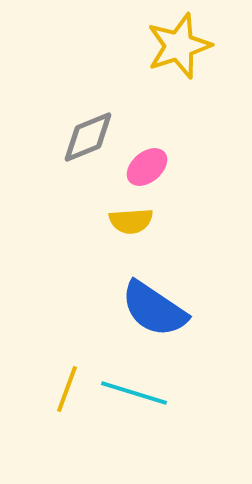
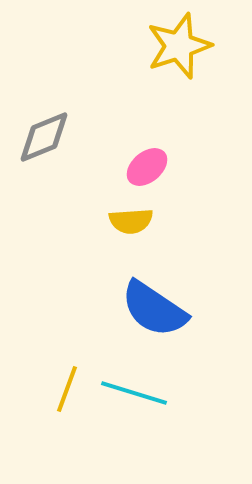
gray diamond: moved 44 px left
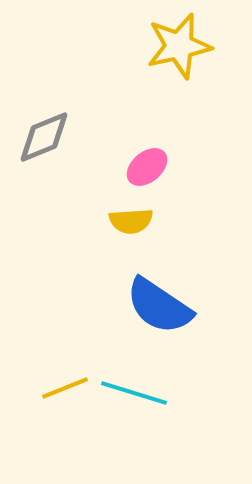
yellow star: rotated 6 degrees clockwise
blue semicircle: moved 5 px right, 3 px up
yellow line: moved 2 px left, 1 px up; rotated 48 degrees clockwise
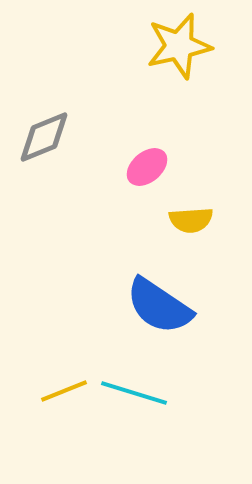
yellow semicircle: moved 60 px right, 1 px up
yellow line: moved 1 px left, 3 px down
